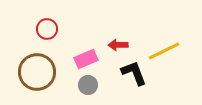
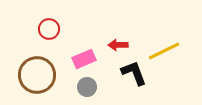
red circle: moved 2 px right
pink rectangle: moved 2 px left
brown circle: moved 3 px down
gray circle: moved 1 px left, 2 px down
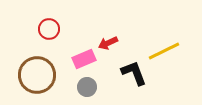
red arrow: moved 10 px left, 2 px up; rotated 24 degrees counterclockwise
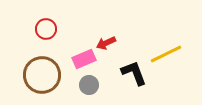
red circle: moved 3 px left
red arrow: moved 2 px left
yellow line: moved 2 px right, 3 px down
brown circle: moved 5 px right
gray circle: moved 2 px right, 2 px up
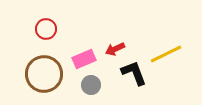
red arrow: moved 9 px right, 6 px down
brown circle: moved 2 px right, 1 px up
gray circle: moved 2 px right
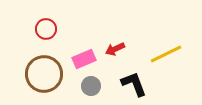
black L-shape: moved 11 px down
gray circle: moved 1 px down
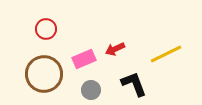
gray circle: moved 4 px down
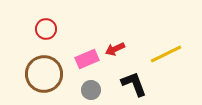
pink rectangle: moved 3 px right
